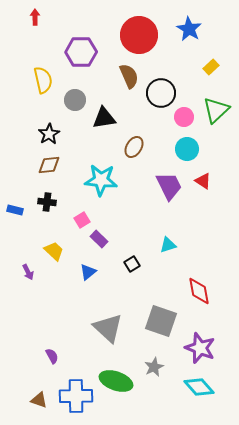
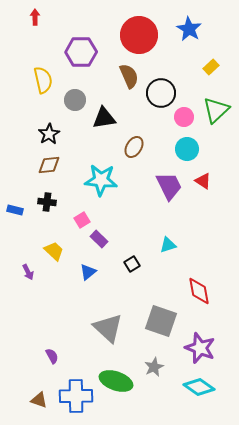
cyan diamond: rotated 12 degrees counterclockwise
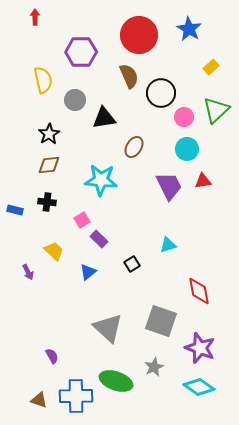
red triangle: rotated 42 degrees counterclockwise
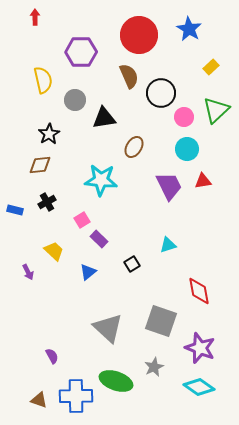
brown diamond: moved 9 px left
black cross: rotated 36 degrees counterclockwise
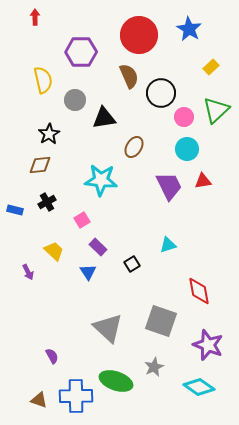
purple rectangle: moved 1 px left, 8 px down
blue triangle: rotated 24 degrees counterclockwise
purple star: moved 8 px right, 3 px up
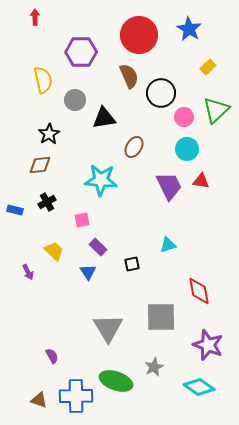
yellow rectangle: moved 3 px left
red triangle: moved 2 px left; rotated 18 degrees clockwise
pink square: rotated 21 degrees clockwise
black square: rotated 21 degrees clockwise
gray square: moved 4 px up; rotated 20 degrees counterclockwise
gray triangle: rotated 16 degrees clockwise
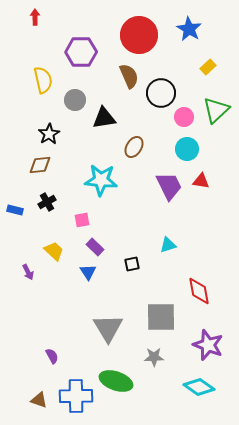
purple rectangle: moved 3 px left
gray star: moved 10 px up; rotated 24 degrees clockwise
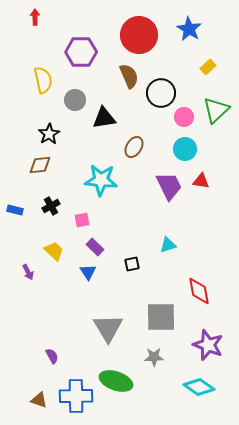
cyan circle: moved 2 px left
black cross: moved 4 px right, 4 px down
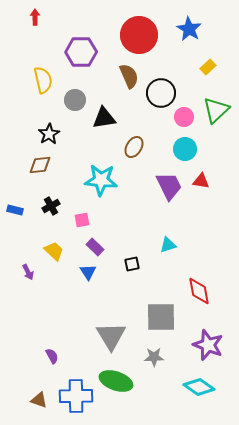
gray triangle: moved 3 px right, 8 px down
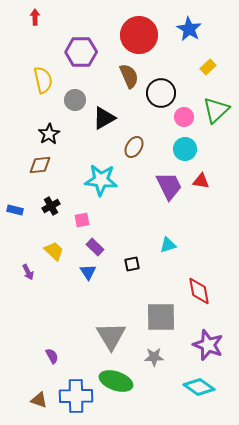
black triangle: rotated 20 degrees counterclockwise
